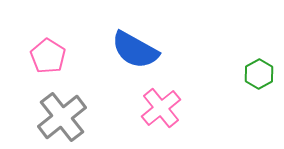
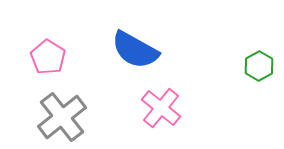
pink pentagon: moved 1 px down
green hexagon: moved 8 px up
pink cross: rotated 12 degrees counterclockwise
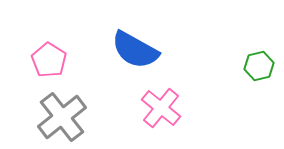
pink pentagon: moved 1 px right, 3 px down
green hexagon: rotated 16 degrees clockwise
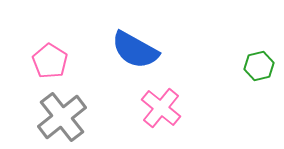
pink pentagon: moved 1 px right, 1 px down
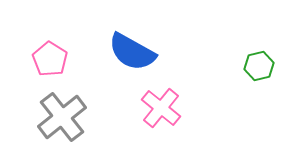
blue semicircle: moved 3 px left, 2 px down
pink pentagon: moved 2 px up
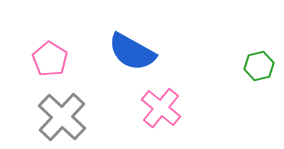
gray cross: rotated 9 degrees counterclockwise
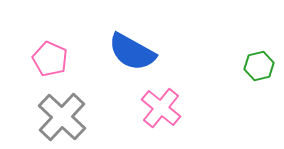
pink pentagon: rotated 8 degrees counterclockwise
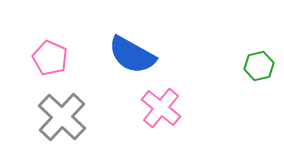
blue semicircle: moved 3 px down
pink pentagon: moved 1 px up
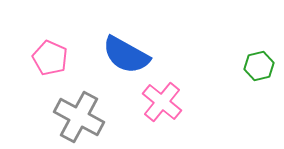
blue semicircle: moved 6 px left
pink cross: moved 1 px right, 6 px up
gray cross: moved 17 px right; rotated 15 degrees counterclockwise
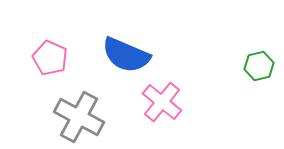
blue semicircle: rotated 6 degrees counterclockwise
